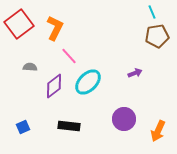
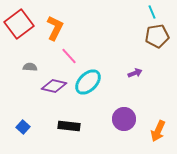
purple diamond: rotated 50 degrees clockwise
blue square: rotated 24 degrees counterclockwise
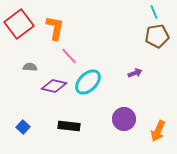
cyan line: moved 2 px right
orange L-shape: rotated 15 degrees counterclockwise
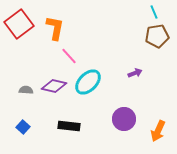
gray semicircle: moved 4 px left, 23 px down
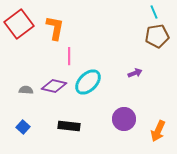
pink line: rotated 42 degrees clockwise
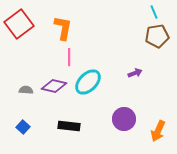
orange L-shape: moved 8 px right
pink line: moved 1 px down
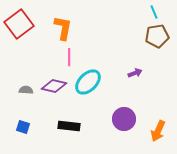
blue square: rotated 24 degrees counterclockwise
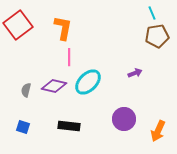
cyan line: moved 2 px left, 1 px down
red square: moved 1 px left, 1 px down
gray semicircle: rotated 80 degrees counterclockwise
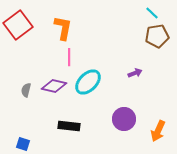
cyan line: rotated 24 degrees counterclockwise
blue square: moved 17 px down
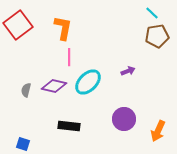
purple arrow: moved 7 px left, 2 px up
